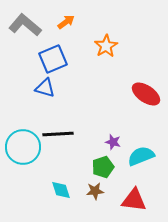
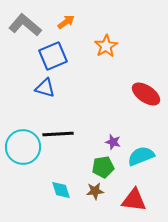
blue square: moved 3 px up
green pentagon: rotated 10 degrees clockwise
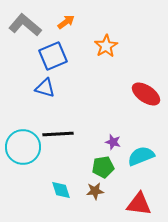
red triangle: moved 5 px right, 4 px down
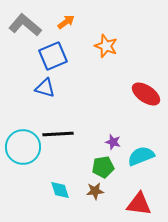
orange star: rotated 20 degrees counterclockwise
cyan diamond: moved 1 px left
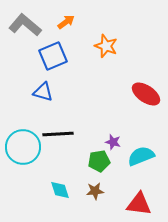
blue triangle: moved 2 px left, 4 px down
green pentagon: moved 4 px left, 6 px up
